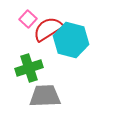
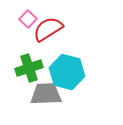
cyan hexagon: moved 4 px left, 32 px down
gray trapezoid: moved 1 px right, 2 px up
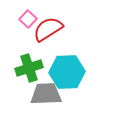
cyan hexagon: rotated 16 degrees counterclockwise
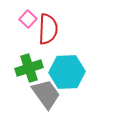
red semicircle: rotated 124 degrees clockwise
gray trapezoid: rotated 56 degrees clockwise
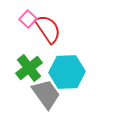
red semicircle: rotated 36 degrees counterclockwise
green cross: rotated 20 degrees counterclockwise
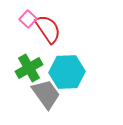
green cross: rotated 8 degrees clockwise
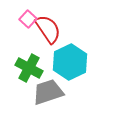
green cross: rotated 32 degrees counterclockwise
cyan hexagon: moved 3 px right, 10 px up; rotated 24 degrees counterclockwise
gray trapezoid: moved 2 px right, 2 px up; rotated 72 degrees counterclockwise
